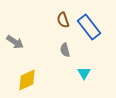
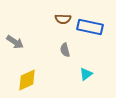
brown semicircle: moved 1 px up; rotated 70 degrees counterclockwise
blue rectangle: moved 1 px right; rotated 40 degrees counterclockwise
cyan triangle: moved 2 px right, 1 px down; rotated 24 degrees clockwise
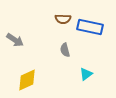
gray arrow: moved 2 px up
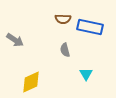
cyan triangle: rotated 24 degrees counterclockwise
yellow diamond: moved 4 px right, 2 px down
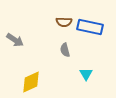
brown semicircle: moved 1 px right, 3 px down
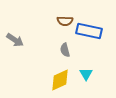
brown semicircle: moved 1 px right, 1 px up
blue rectangle: moved 1 px left, 4 px down
yellow diamond: moved 29 px right, 2 px up
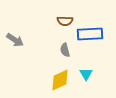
blue rectangle: moved 1 px right, 3 px down; rotated 15 degrees counterclockwise
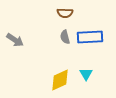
brown semicircle: moved 8 px up
blue rectangle: moved 3 px down
gray semicircle: moved 13 px up
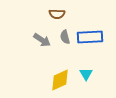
brown semicircle: moved 8 px left, 1 px down
gray arrow: moved 27 px right
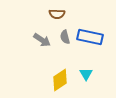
blue rectangle: rotated 15 degrees clockwise
yellow diamond: rotated 10 degrees counterclockwise
